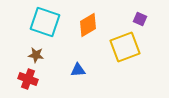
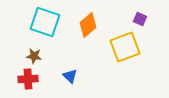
orange diamond: rotated 10 degrees counterclockwise
brown star: moved 2 px left, 1 px down
blue triangle: moved 8 px left, 6 px down; rotated 49 degrees clockwise
red cross: rotated 24 degrees counterclockwise
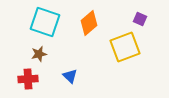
orange diamond: moved 1 px right, 2 px up
brown star: moved 5 px right, 2 px up; rotated 21 degrees counterclockwise
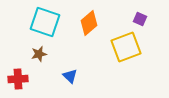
yellow square: moved 1 px right
red cross: moved 10 px left
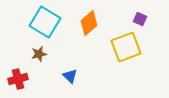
cyan square: rotated 12 degrees clockwise
red cross: rotated 12 degrees counterclockwise
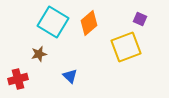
cyan square: moved 8 px right
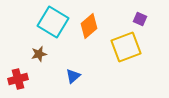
orange diamond: moved 3 px down
blue triangle: moved 3 px right; rotated 35 degrees clockwise
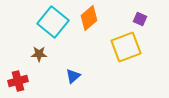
cyan square: rotated 8 degrees clockwise
orange diamond: moved 8 px up
brown star: rotated 14 degrees clockwise
red cross: moved 2 px down
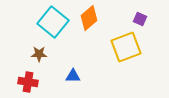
blue triangle: rotated 42 degrees clockwise
red cross: moved 10 px right, 1 px down; rotated 24 degrees clockwise
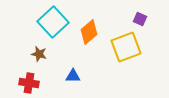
orange diamond: moved 14 px down
cyan square: rotated 8 degrees clockwise
brown star: rotated 14 degrees clockwise
red cross: moved 1 px right, 1 px down
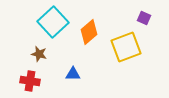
purple square: moved 4 px right, 1 px up
blue triangle: moved 2 px up
red cross: moved 1 px right, 2 px up
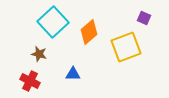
red cross: rotated 18 degrees clockwise
